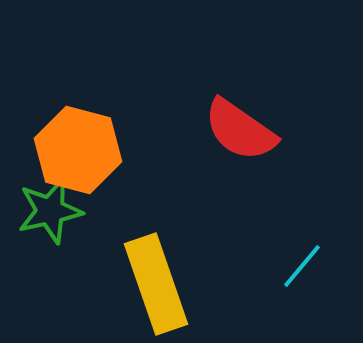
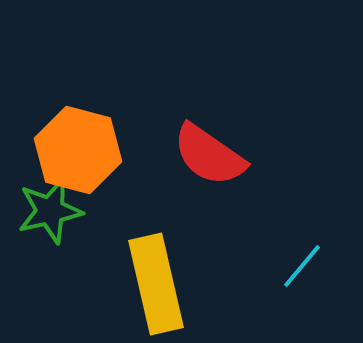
red semicircle: moved 31 px left, 25 px down
yellow rectangle: rotated 6 degrees clockwise
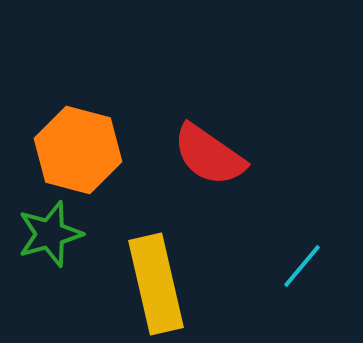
green star: moved 23 px down; rotated 4 degrees counterclockwise
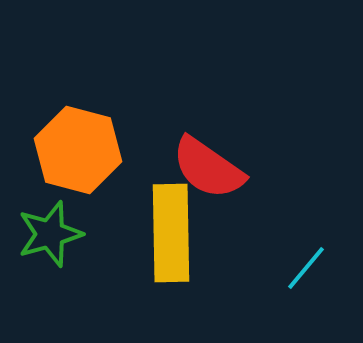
red semicircle: moved 1 px left, 13 px down
cyan line: moved 4 px right, 2 px down
yellow rectangle: moved 15 px right, 51 px up; rotated 12 degrees clockwise
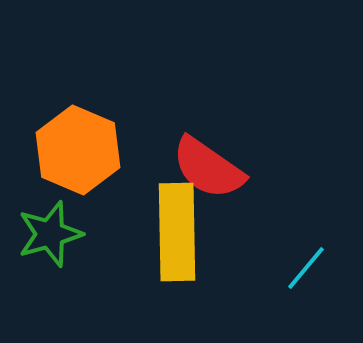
orange hexagon: rotated 8 degrees clockwise
yellow rectangle: moved 6 px right, 1 px up
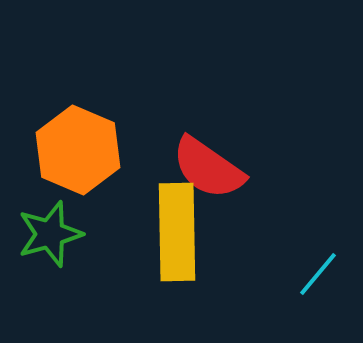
cyan line: moved 12 px right, 6 px down
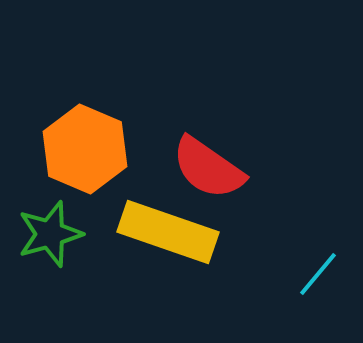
orange hexagon: moved 7 px right, 1 px up
yellow rectangle: moved 9 px left; rotated 70 degrees counterclockwise
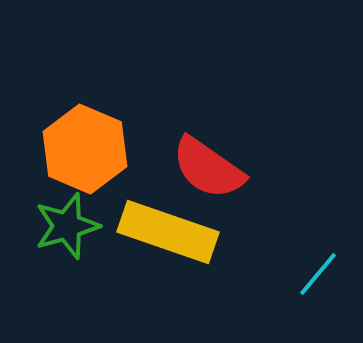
green star: moved 17 px right, 8 px up
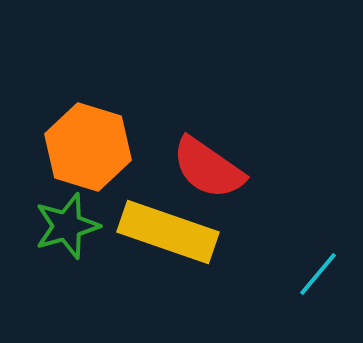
orange hexagon: moved 3 px right, 2 px up; rotated 6 degrees counterclockwise
